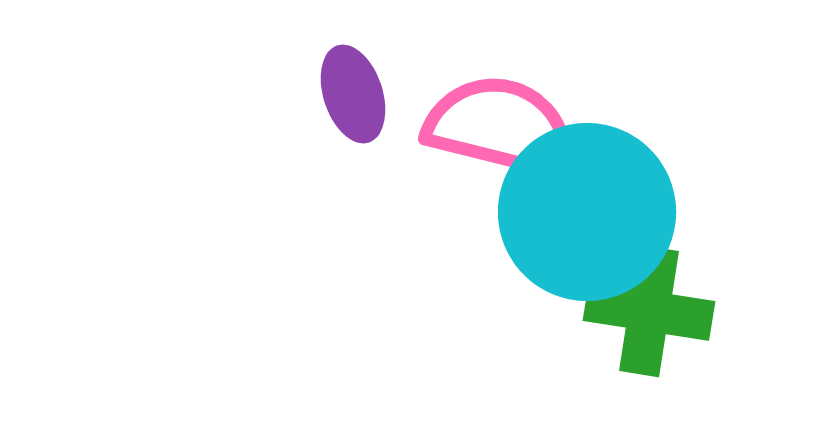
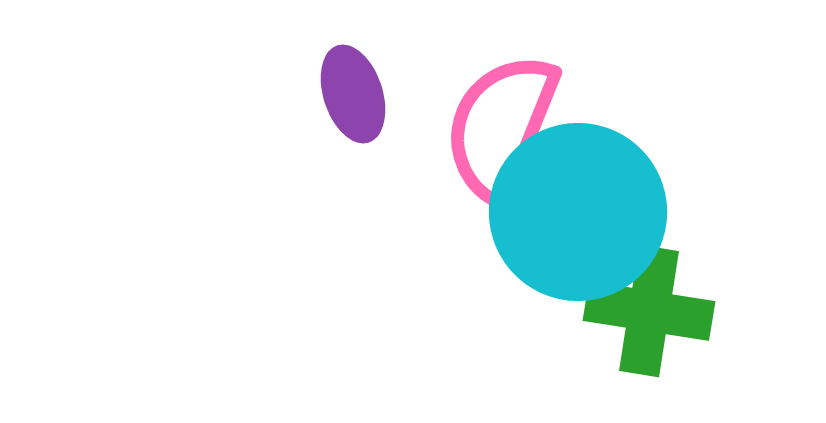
pink semicircle: rotated 82 degrees counterclockwise
cyan circle: moved 9 px left
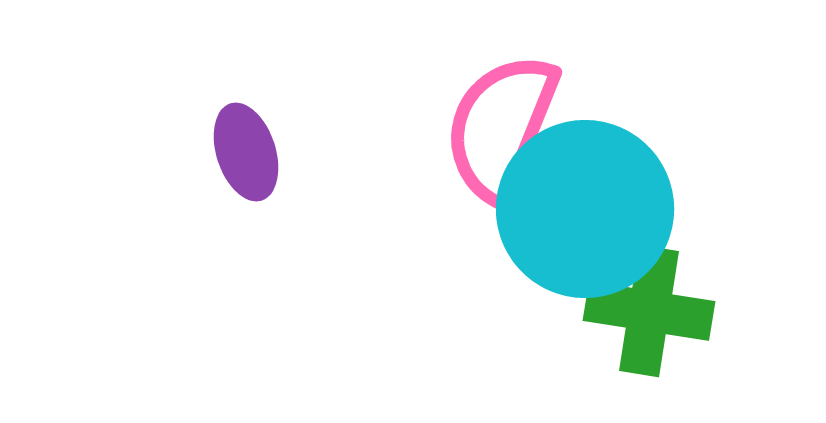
purple ellipse: moved 107 px left, 58 px down
cyan circle: moved 7 px right, 3 px up
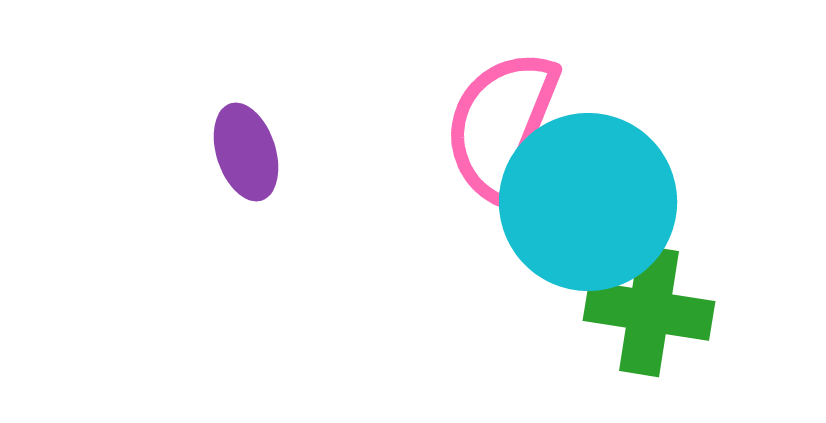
pink semicircle: moved 3 px up
cyan circle: moved 3 px right, 7 px up
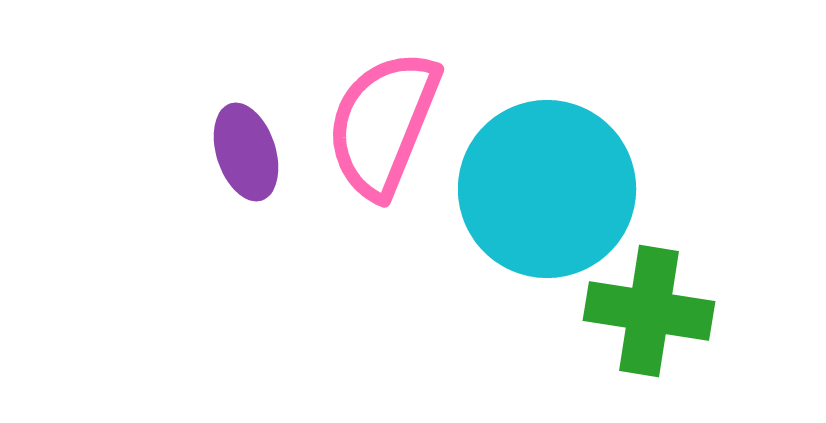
pink semicircle: moved 118 px left
cyan circle: moved 41 px left, 13 px up
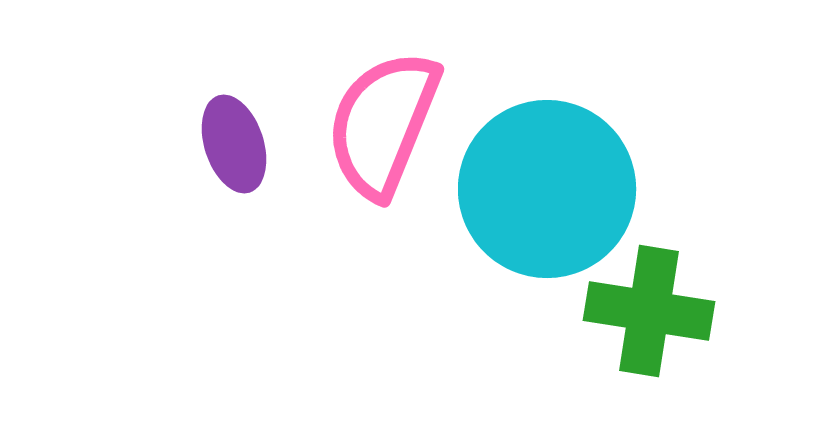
purple ellipse: moved 12 px left, 8 px up
